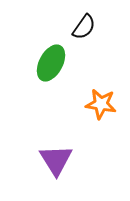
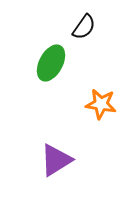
purple triangle: rotated 30 degrees clockwise
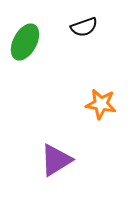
black semicircle: rotated 36 degrees clockwise
green ellipse: moved 26 px left, 21 px up
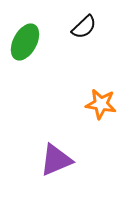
black semicircle: rotated 24 degrees counterclockwise
purple triangle: rotated 9 degrees clockwise
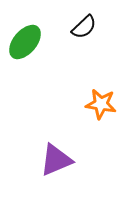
green ellipse: rotated 12 degrees clockwise
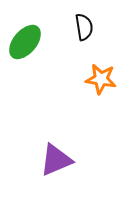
black semicircle: rotated 56 degrees counterclockwise
orange star: moved 25 px up
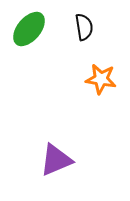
green ellipse: moved 4 px right, 13 px up
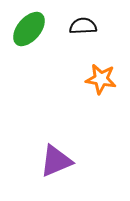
black semicircle: moved 1 px left, 1 px up; rotated 84 degrees counterclockwise
purple triangle: moved 1 px down
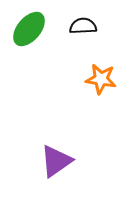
purple triangle: rotated 12 degrees counterclockwise
